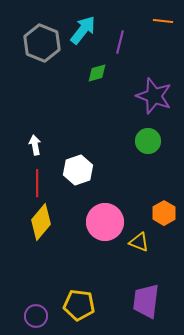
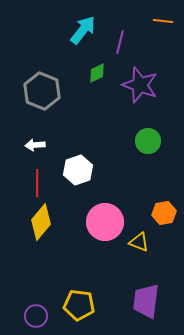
gray hexagon: moved 48 px down
green diamond: rotated 10 degrees counterclockwise
purple star: moved 14 px left, 11 px up
white arrow: rotated 84 degrees counterclockwise
orange hexagon: rotated 20 degrees clockwise
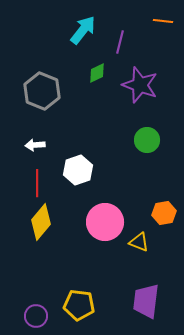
green circle: moved 1 px left, 1 px up
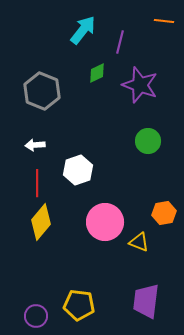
orange line: moved 1 px right
green circle: moved 1 px right, 1 px down
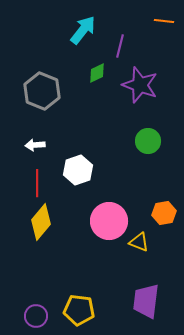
purple line: moved 4 px down
pink circle: moved 4 px right, 1 px up
yellow pentagon: moved 5 px down
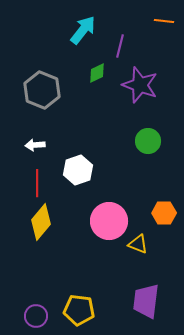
gray hexagon: moved 1 px up
orange hexagon: rotated 10 degrees clockwise
yellow triangle: moved 1 px left, 2 px down
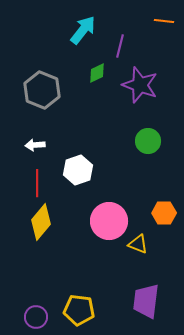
purple circle: moved 1 px down
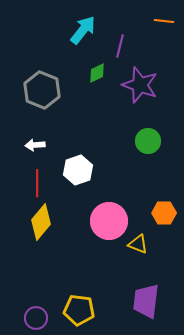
purple circle: moved 1 px down
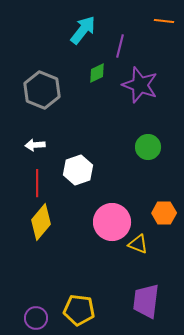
green circle: moved 6 px down
pink circle: moved 3 px right, 1 px down
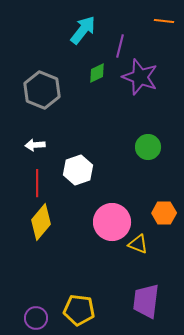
purple star: moved 8 px up
